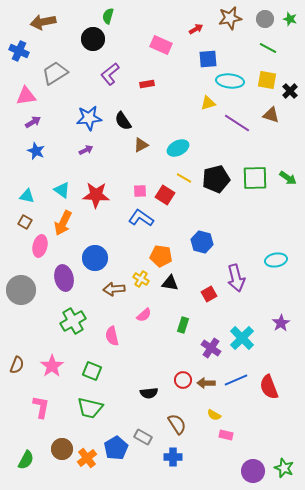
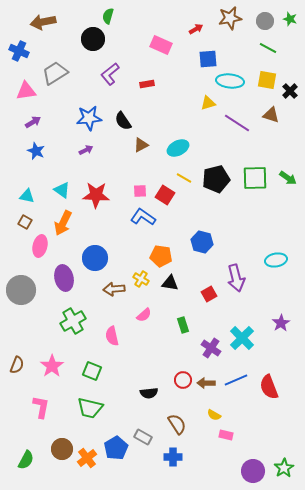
gray circle at (265, 19): moved 2 px down
pink triangle at (26, 96): moved 5 px up
blue L-shape at (141, 218): moved 2 px right, 1 px up
green rectangle at (183, 325): rotated 35 degrees counterclockwise
green star at (284, 468): rotated 18 degrees clockwise
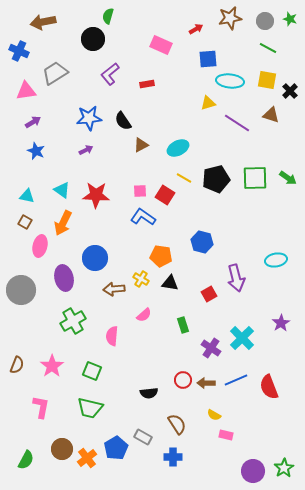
pink semicircle at (112, 336): rotated 18 degrees clockwise
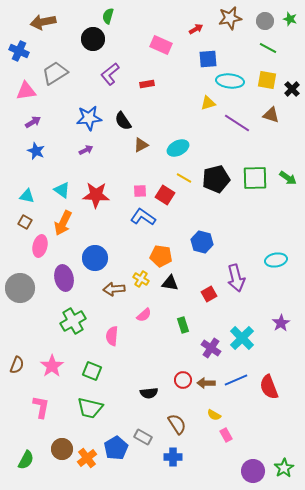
black cross at (290, 91): moved 2 px right, 2 px up
gray circle at (21, 290): moved 1 px left, 2 px up
pink rectangle at (226, 435): rotated 48 degrees clockwise
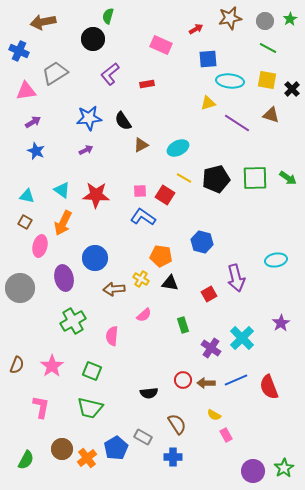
green star at (290, 19): rotated 24 degrees clockwise
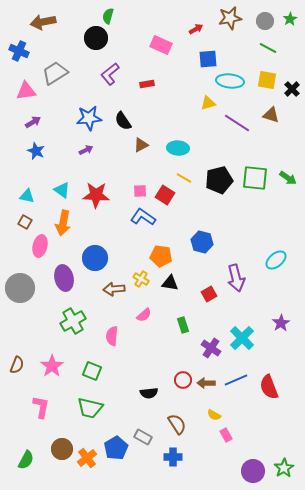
black circle at (93, 39): moved 3 px right, 1 px up
cyan ellipse at (178, 148): rotated 30 degrees clockwise
green square at (255, 178): rotated 8 degrees clockwise
black pentagon at (216, 179): moved 3 px right, 1 px down
orange arrow at (63, 223): rotated 15 degrees counterclockwise
cyan ellipse at (276, 260): rotated 30 degrees counterclockwise
